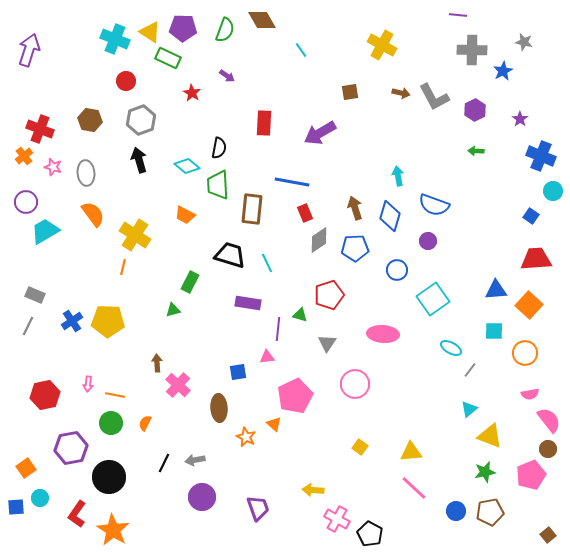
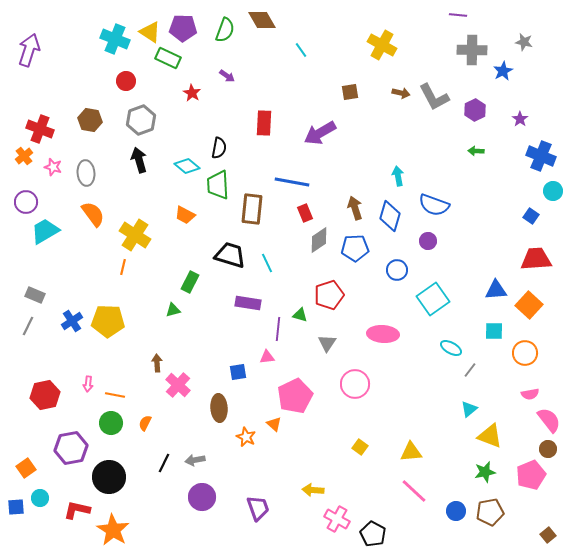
pink line at (414, 488): moved 3 px down
red L-shape at (77, 514): moved 4 px up; rotated 68 degrees clockwise
black pentagon at (370, 534): moved 3 px right
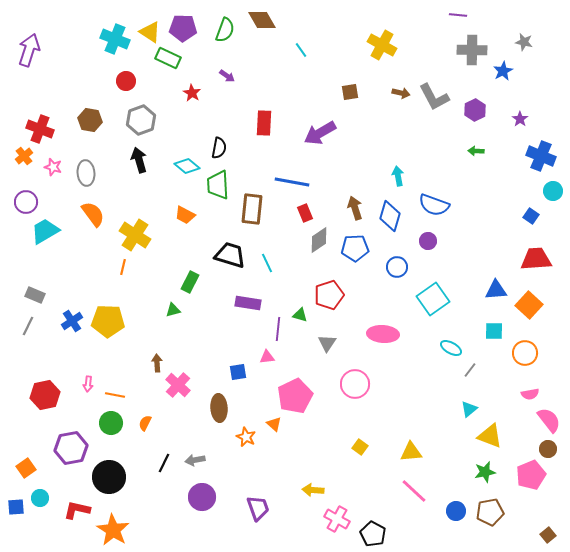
blue circle at (397, 270): moved 3 px up
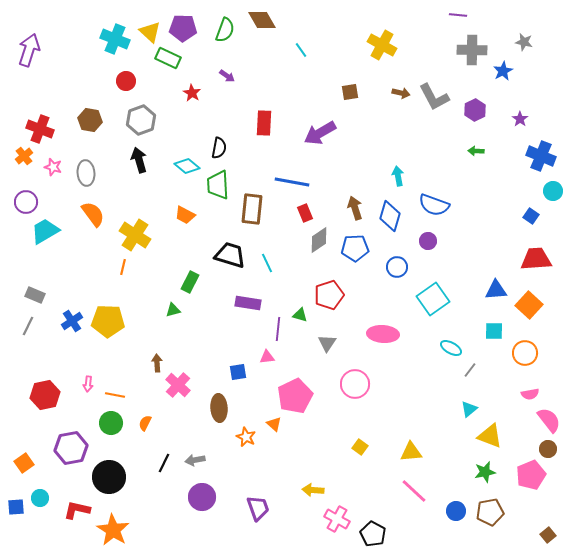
yellow triangle at (150, 32): rotated 10 degrees clockwise
orange square at (26, 468): moved 2 px left, 5 px up
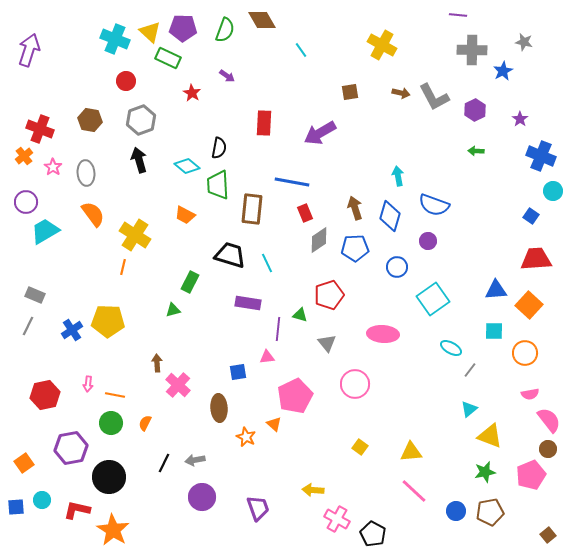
pink star at (53, 167): rotated 18 degrees clockwise
blue cross at (72, 321): moved 9 px down
gray triangle at (327, 343): rotated 12 degrees counterclockwise
cyan circle at (40, 498): moved 2 px right, 2 px down
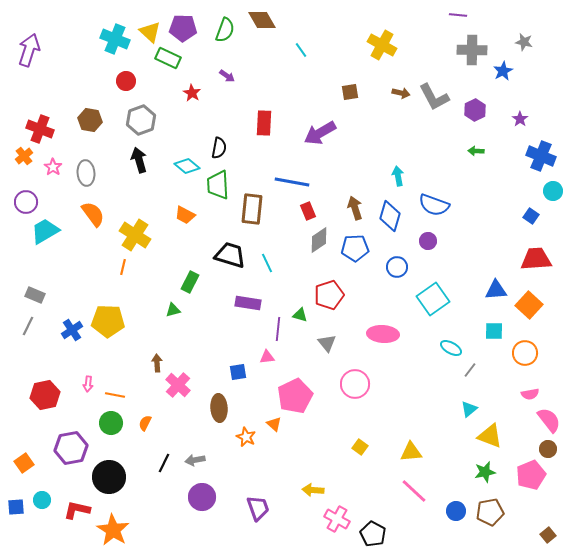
red rectangle at (305, 213): moved 3 px right, 2 px up
